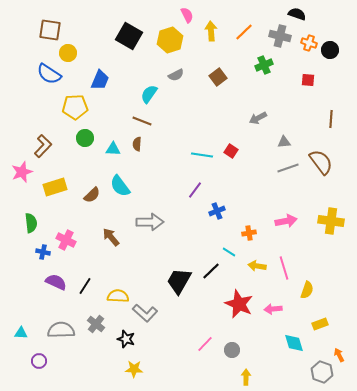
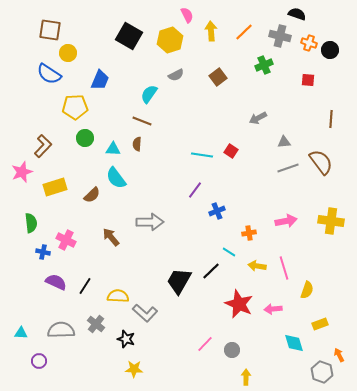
cyan semicircle at (120, 186): moved 4 px left, 8 px up
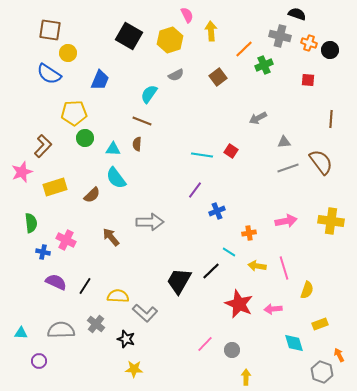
orange line at (244, 32): moved 17 px down
yellow pentagon at (75, 107): moved 1 px left, 6 px down
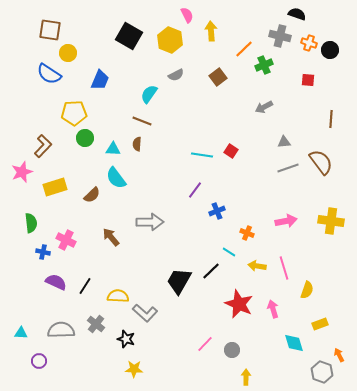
yellow hexagon at (170, 40): rotated 20 degrees counterclockwise
gray arrow at (258, 118): moved 6 px right, 11 px up
orange cross at (249, 233): moved 2 px left; rotated 32 degrees clockwise
pink arrow at (273, 309): rotated 78 degrees clockwise
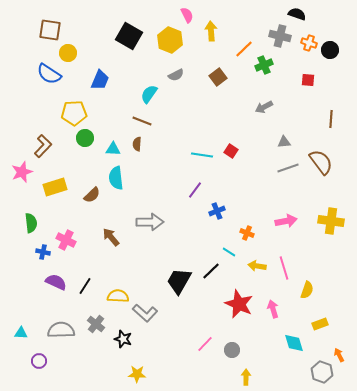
cyan semicircle at (116, 178): rotated 30 degrees clockwise
black star at (126, 339): moved 3 px left
yellow star at (134, 369): moved 3 px right, 5 px down
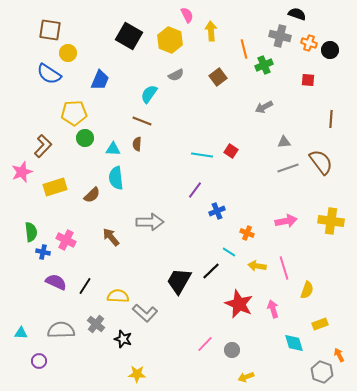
orange line at (244, 49): rotated 60 degrees counterclockwise
green semicircle at (31, 223): moved 9 px down
yellow arrow at (246, 377): rotated 112 degrees counterclockwise
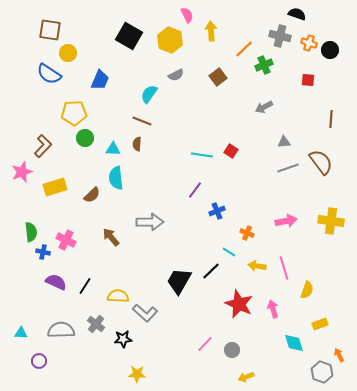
orange line at (244, 49): rotated 60 degrees clockwise
black star at (123, 339): rotated 24 degrees counterclockwise
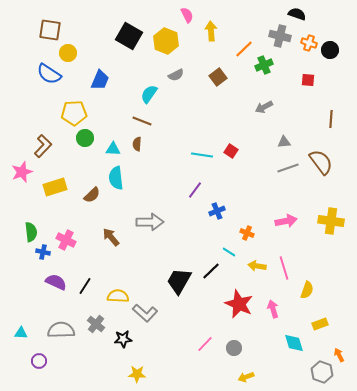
yellow hexagon at (170, 40): moved 4 px left, 1 px down
gray circle at (232, 350): moved 2 px right, 2 px up
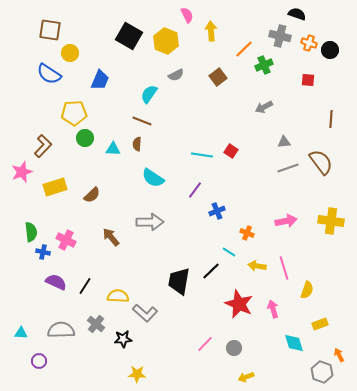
yellow circle at (68, 53): moved 2 px right
cyan semicircle at (116, 178): moved 37 px right; rotated 50 degrees counterclockwise
black trapezoid at (179, 281): rotated 20 degrees counterclockwise
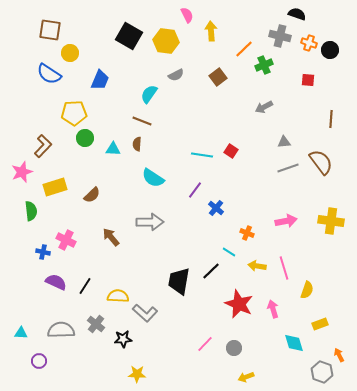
yellow hexagon at (166, 41): rotated 15 degrees counterclockwise
blue cross at (217, 211): moved 1 px left, 3 px up; rotated 28 degrees counterclockwise
green semicircle at (31, 232): moved 21 px up
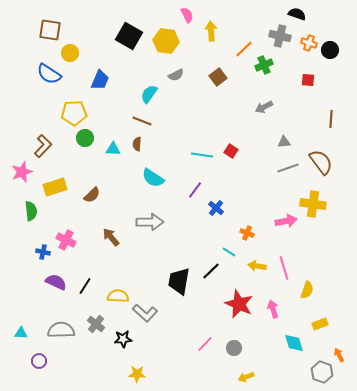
yellow cross at (331, 221): moved 18 px left, 17 px up
